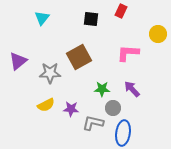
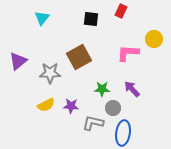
yellow circle: moved 4 px left, 5 px down
purple star: moved 3 px up
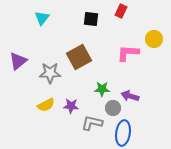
purple arrow: moved 2 px left, 7 px down; rotated 30 degrees counterclockwise
gray L-shape: moved 1 px left
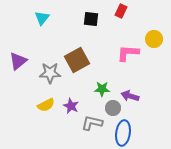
brown square: moved 2 px left, 3 px down
purple star: rotated 21 degrees clockwise
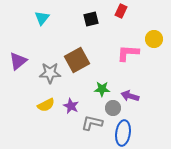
black square: rotated 21 degrees counterclockwise
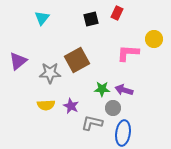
red rectangle: moved 4 px left, 2 px down
purple arrow: moved 6 px left, 6 px up
yellow semicircle: rotated 24 degrees clockwise
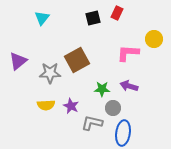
black square: moved 2 px right, 1 px up
purple arrow: moved 5 px right, 4 px up
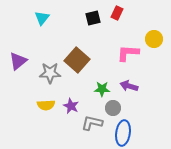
brown square: rotated 20 degrees counterclockwise
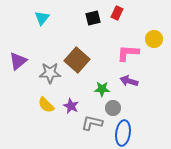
purple arrow: moved 5 px up
yellow semicircle: rotated 48 degrees clockwise
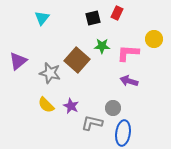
gray star: rotated 15 degrees clockwise
green star: moved 43 px up
